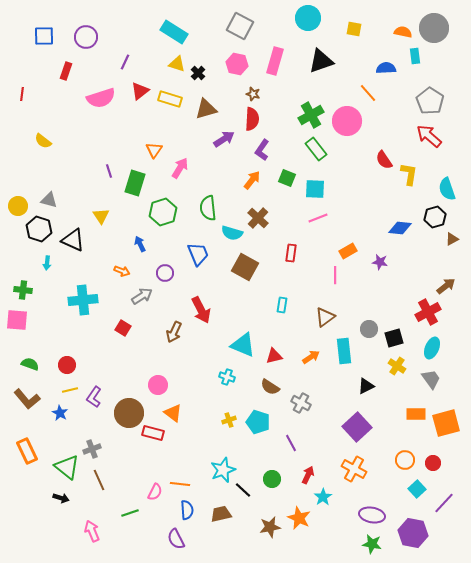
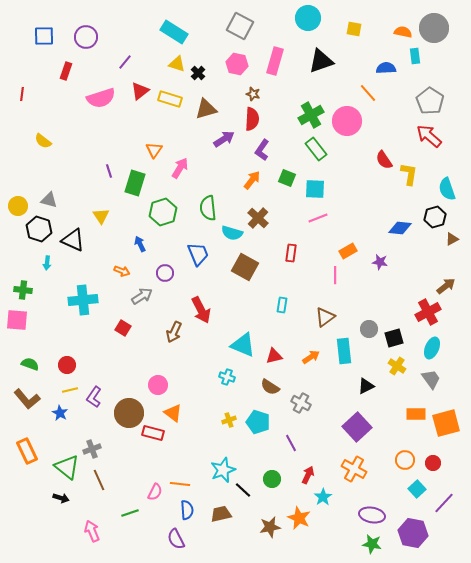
purple line at (125, 62): rotated 14 degrees clockwise
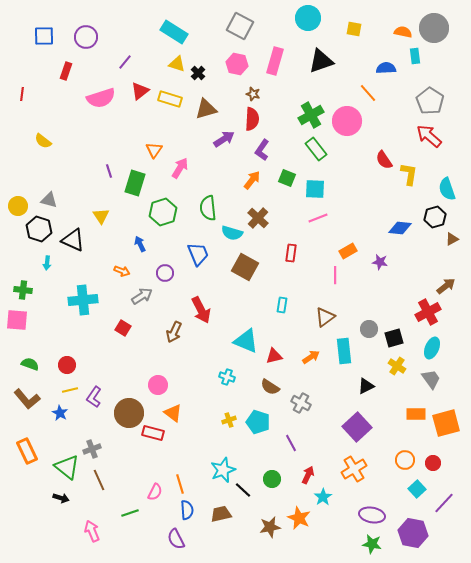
cyan triangle at (243, 345): moved 3 px right, 4 px up
orange cross at (354, 469): rotated 30 degrees clockwise
orange line at (180, 484): rotated 66 degrees clockwise
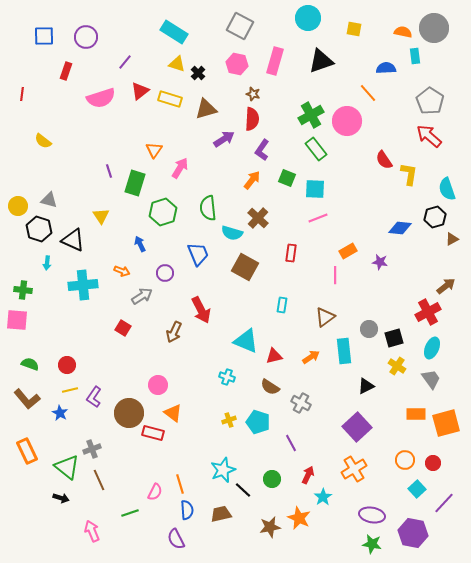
cyan cross at (83, 300): moved 15 px up
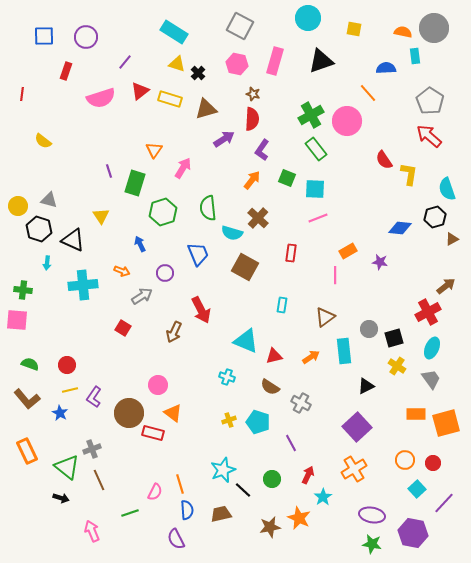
pink arrow at (180, 168): moved 3 px right
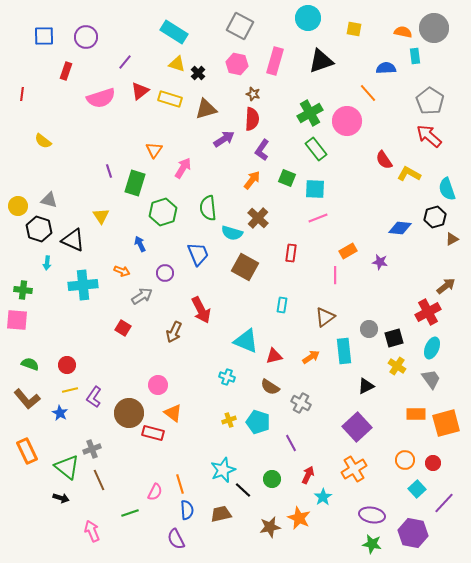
green cross at (311, 115): moved 1 px left, 2 px up
yellow L-shape at (409, 174): rotated 70 degrees counterclockwise
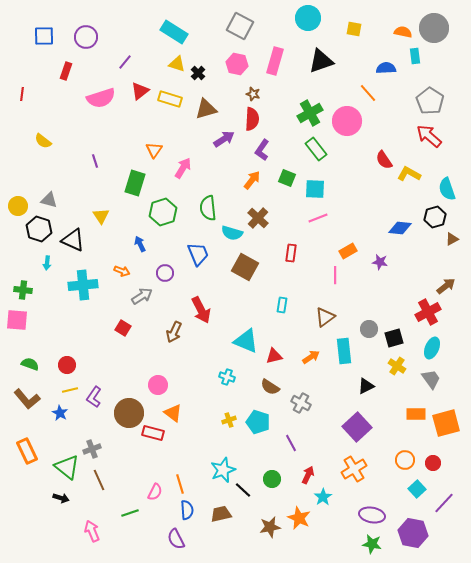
purple line at (109, 171): moved 14 px left, 10 px up
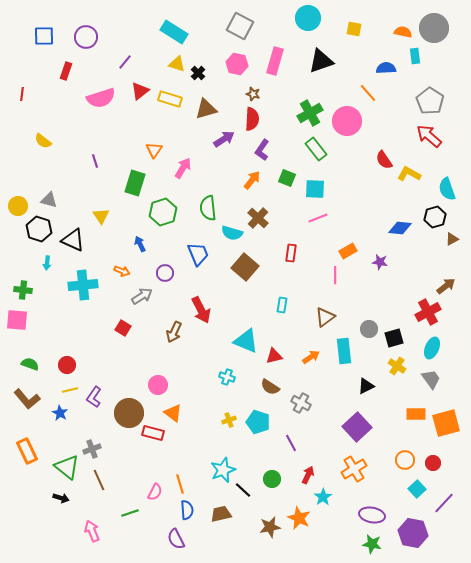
brown square at (245, 267): rotated 12 degrees clockwise
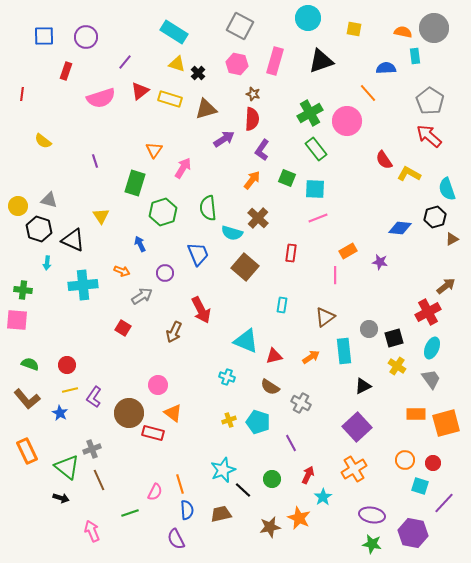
black triangle at (366, 386): moved 3 px left
cyan square at (417, 489): moved 3 px right, 3 px up; rotated 30 degrees counterclockwise
